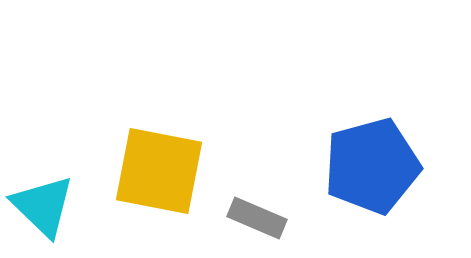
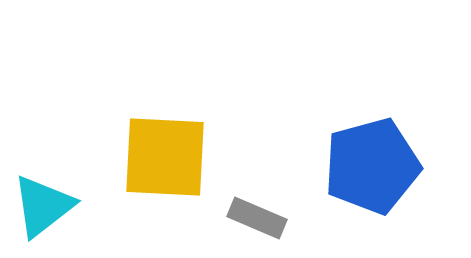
yellow square: moved 6 px right, 14 px up; rotated 8 degrees counterclockwise
cyan triangle: rotated 38 degrees clockwise
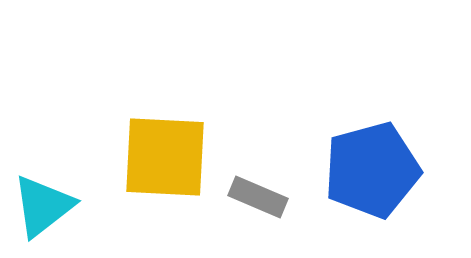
blue pentagon: moved 4 px down
gray rectangle: moved 1 px right, 21 px up
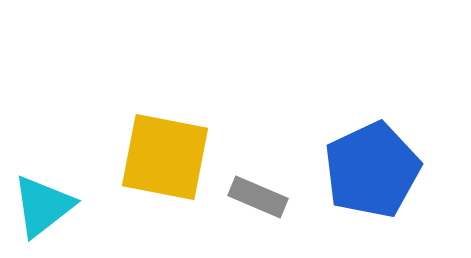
yellow square: rotated 8 degrees clockwise
blue pentagon: rotated 10 degrees counterclockwise
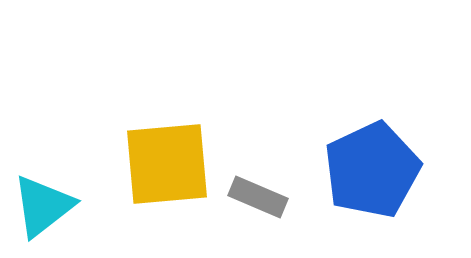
yellow square: moved 2 px right, 7 px down; rotated 16 degrees counterclockwise
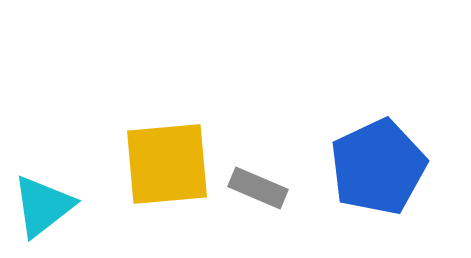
blue pentagon: moved 6 px right, 3 px up
gray rectangle: moved 9 px up
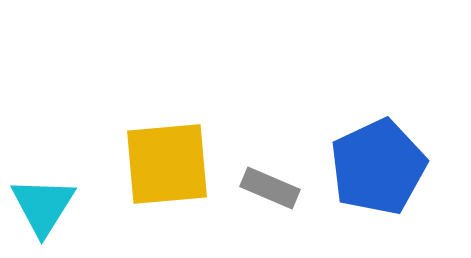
gray rectangle: moved 12 px right
cyan triangle: rotated 20 degrees counterclockwise
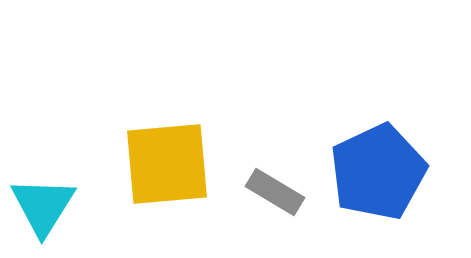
blue pentagon: moved 5 px down
gray rectangle: moved 5 px right, 4 px down; rotated 8 degrees clockwise
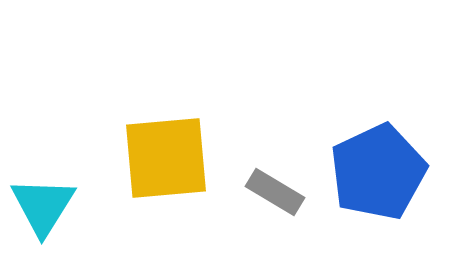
yellow square: moved 1 px left, 6 px up
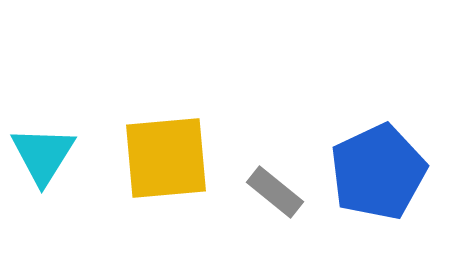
gray rectangle: rotated 8 degrees clockwise
cyan triangle: moved 51 px up
